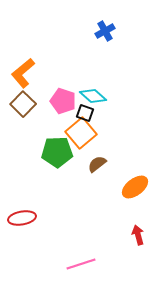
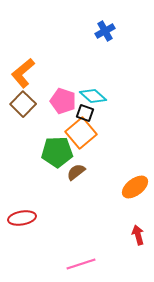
brown semicircle: moved 21 px left, 8 px down
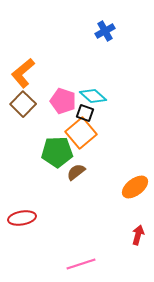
red arrow: rotated 30 degrees clockwise
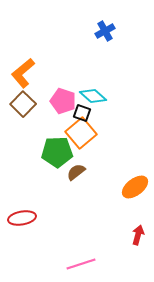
black square: moved 3 px left
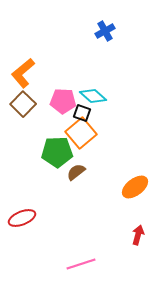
pink pentagon: rotated 15 degrees counterclockwise
red ellipse: rotated 12 degrees counterclockwise
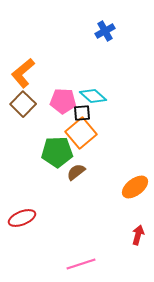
black square: rotated 24 degrees counterclockwise
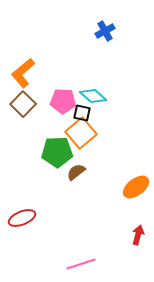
black square: rotated 18 degrees clockwise
orange ellipse: moved 1 px right
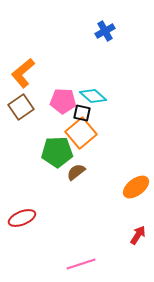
brown square: moved 2 px left, 3 px down; rotated 10 degrees clockwise
red arrow: rotated 18 degrees clockwise
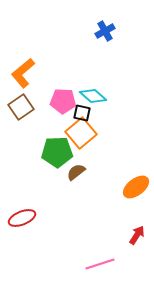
red arrow: moved 1 px left
pink line: moved 19 px right
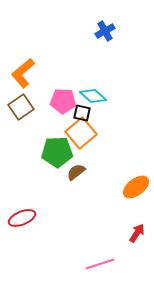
red arrow: moved 2 px up
